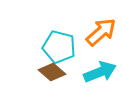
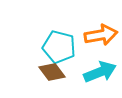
orange arrow: moved 3 px down; rotated 32 degrees clockwise
brown diamond: rotated 12 degrees clockwise
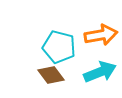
brown diamond: moved 1 px left, 3 px down
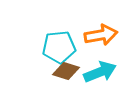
cyan pentagon: rotated 20 degrees counterclockwise
brown diamond: moved 15 px right, 4 px up; rotated 36 degrees counterclockwise
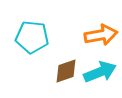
cyan pentagon: moved 27 px left, 10 px up; rotated 12 degrees clockwise
brown diamond: rotated 36 degrees counterclockwise
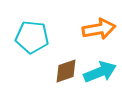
orange arrow: moved 2 px left, 6 px up
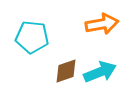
orange arrow: moved 3 px right, 5 px up
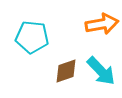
cyan arrow: moved 1 px right, 1 px up; rotated 68 degrees clockwise
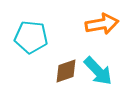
cyan pentagon: moved 1 px left
cyan arrow: moved 3 px left
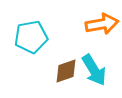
cyan pentagon: rotated 16 degrees counterclockwise
cyan arrow: moved 4 px left, 1 px up; rotated 12 degrees clockwise
